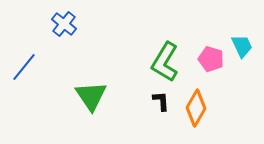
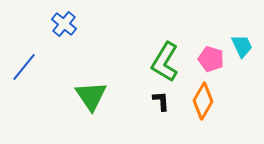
orange diamond: moved 7 px right, 7 px up
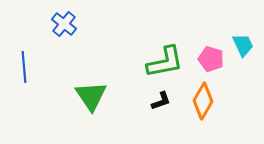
cyan trapezoid: moved 1 px right, 1 px up
green L-shape: rotated 132 degrees counterclockwise
blue line: rotated 44 degrees counterclockwise
black L-shape: rotated 75 degrees clockwise
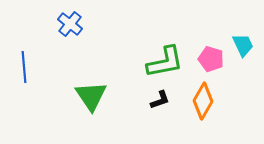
blue cross: moved 6 px right
black L-shape: moved 1 px left, 1 px up
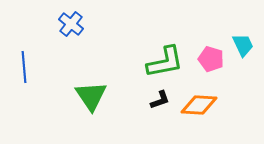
blue cross: moved 1 px right
orange diamond: moved 4 px left, 4 px down; rotated 63 degrees clockwise
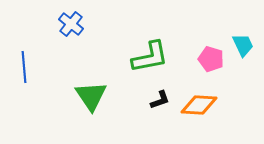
green L-shape: moved 15 px left, 5 px up
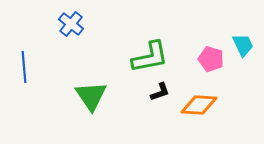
black L-shape: moved 8 px up
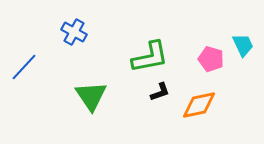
blue cross: moved 3 px right, 8 px down; rotated 10 degrees counterclockwise
blue line: rotated 48 degrees clockwise
orange diamond: rotated 15 degrees counterclockwise
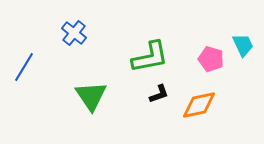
blue cross: moved 1 px down; rotated 10 degrees clockwise
blue line: rotated 12 degrees counterclockwise
black L-shape: moved 1 px left, 2 px down
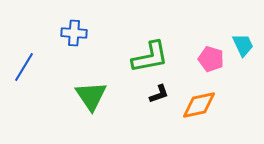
blue cross: rotated 35 degrees counterclockwise
